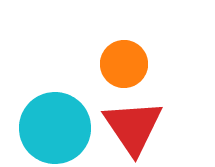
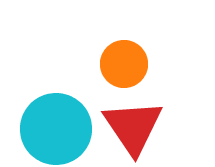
cyan circle: moved 1 px right, 1 px down
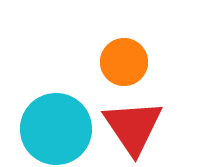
orange circle: moved 2 px up
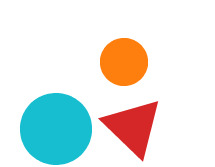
red triangle: rotated 12 degrees counterclockwise
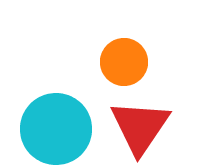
red triangle: moved 7 px right; rotated 20 degrees clockwise
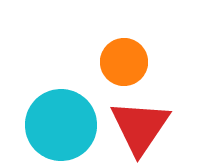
cyan circle: moved 5 px right, 4 px up
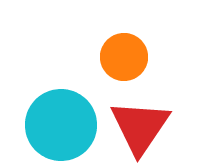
orange circle: moved 5 px up
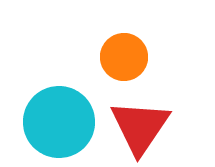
cyan circle: moved 2 px left, 3 px up
